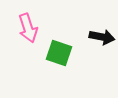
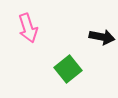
green square: moved 9 px right, 16 px down; rotated 32 degrees clockwise
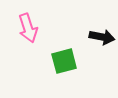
green square: moved 4 px left, 8 px up; rotated 24 degrees clockwise
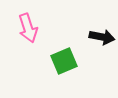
green square: rotated 8 degrees counterclockwise
